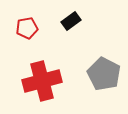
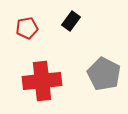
black rectangle: rotated 18 degrees counterclockwise
red cross: rotated 9 degrees clockwise
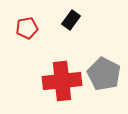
black rectangle: moved 1 px up
red cross: moved 20 px right
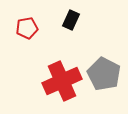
black rectangle: rotated 12 degrees counterclockwise
red cross: rotated 18 degrees counterclockwise
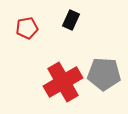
gray pentagon: rotated 24 degrees counterclockwise
red cross: moved 1 px right, 1 px down; rotated 6 degrees counterclockwise
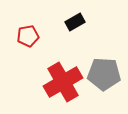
black rectangle: moved 4 px right, 2 px down; rotated 36 degrees clockwise
red pentagon: moved 1 px right, 8 px down
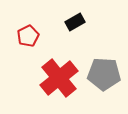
red pentagon: rotated 15 degrees counterclockwise
red cross: moved 4 px left, 4 px up; rotated 9 degrees counterclockwise
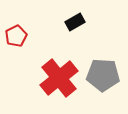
red pentagon: moved 12 px left
gray pentagon: moved 1 px left, 1 px down
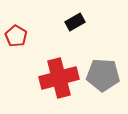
red pentagon: rotated 15 degrees counterclockwise
red cross: rotated 24 degrees clockwise
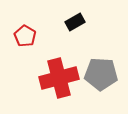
red pentagon: moved 9 px right
gray pentagon: moved 2 px left, 1 px up
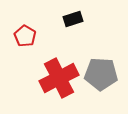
black rectangle: moved 2 px left, 3 px up; rotated 12 degrees clockwise
red cross: rotated 12 degrees counterclockwise
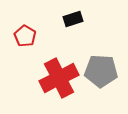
gray pentagon: moved 3 px up
